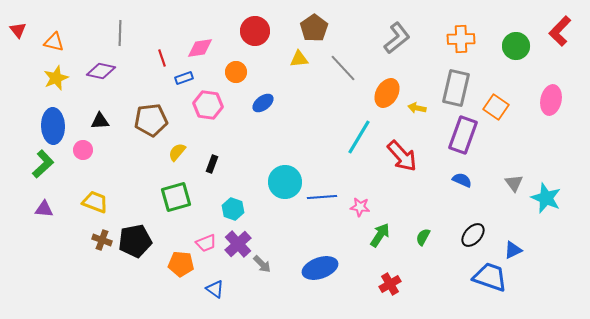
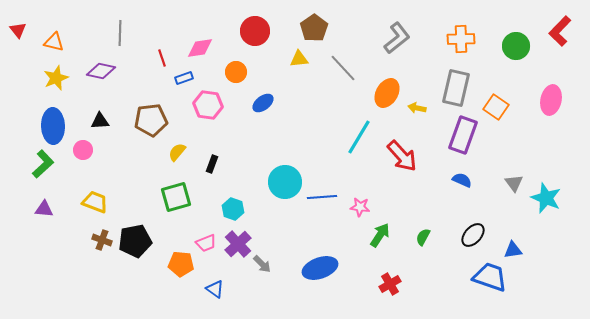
blue triangle at (513, 250): rotated 18 degrees clockwise
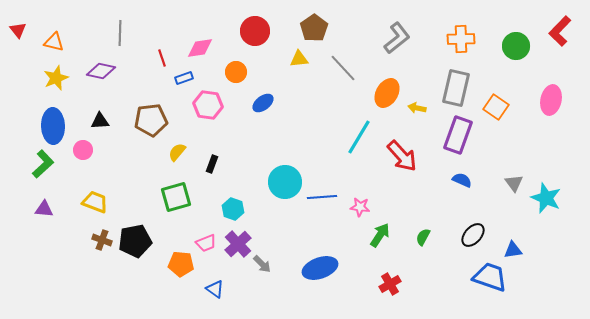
purple rectangle at (463, 135): moved 5 px left
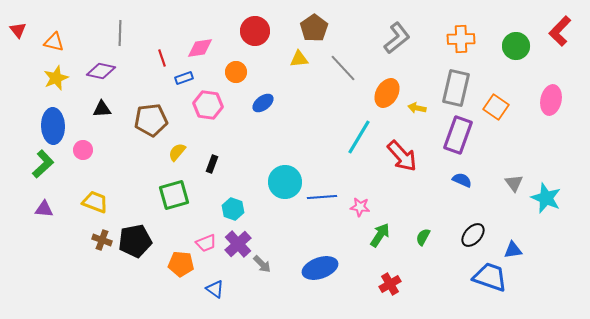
black triangle at (100, 121): moved 2 px right, 12 px up
green square at (176, 197): moved 2 px left, 2 px up
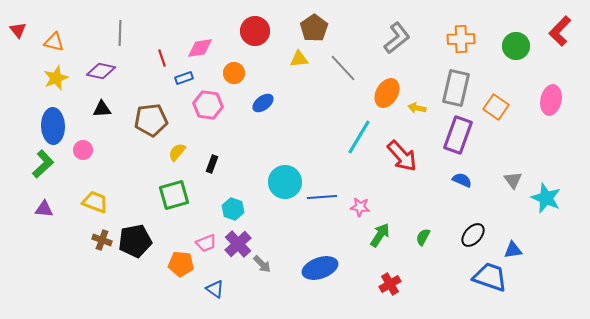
orange circle at (236, 72): moved 2 px left, 1 px down
gray triangle at (514, 183): moved 1 px left, 3 px up
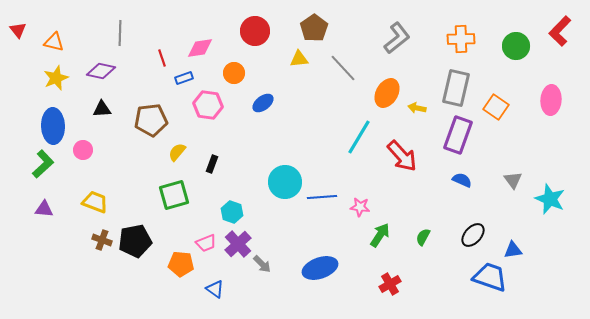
pink ellipse at (551, 100): rotated 8 degrees counterclockwise
cyan star at (546, 198): moved 4 px right, 1 px down
cyan hexagon at (233, 209): moved 1 px left, 3 px down
